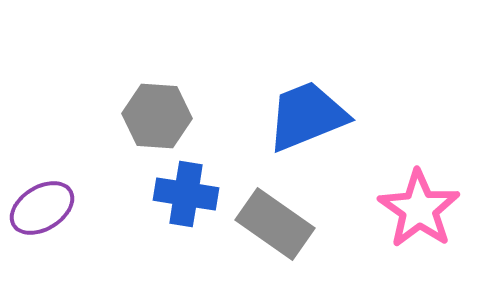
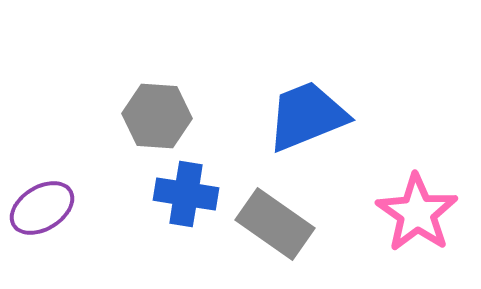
pink star: moved 2 px left, 4 px down
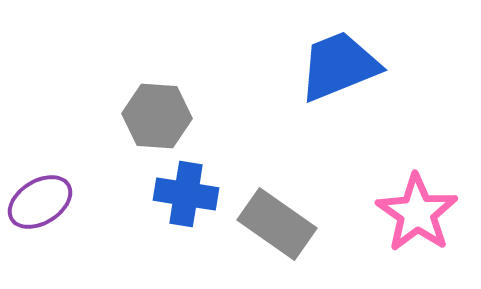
blue trapezoid: moved 32 px right, 50 px up
purple ellipse: moved 2 px left, 6 px up
gray rectangle: moved 2 px right
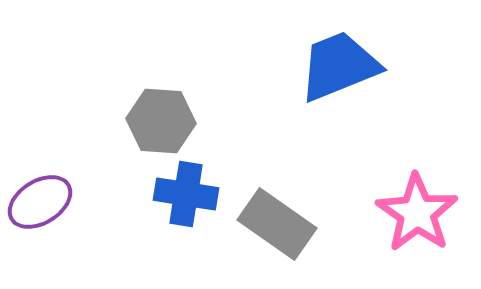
gray hexagon: moved 4 px right, 5 px down
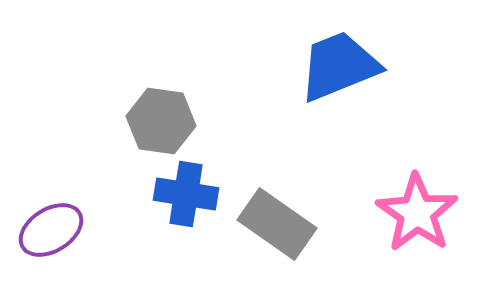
gray hexagon: rotated 4 degrees clockwise
purple ellipse: moved 11 px right, 28 px down
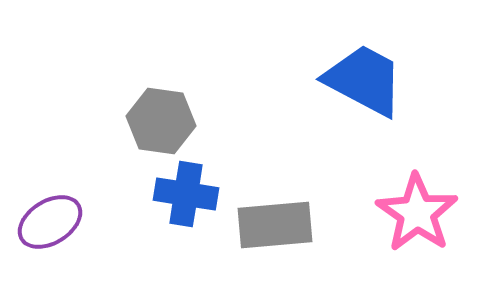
blue trapezoid: moved 25 px right, 14 px down; rotated 50 degrees clockwise
gray rectangle: moved 2 px left, 1 px down; rotated 40 degrees counterclockwise
purple ellipse: moved 1 px left, 8 px up
